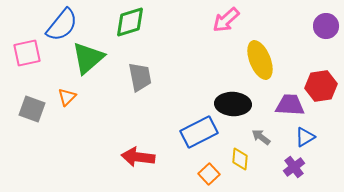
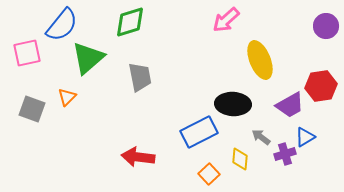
purple trapezoid: rotated 148 degrees clockwise
purple cross: moved 9 px left, 13 px up; rotated 20 degrees clockwise
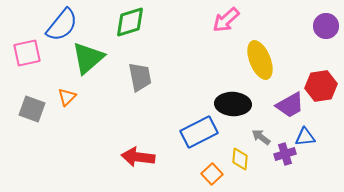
blue triangle: rotated 25 degrees clockwise
orange square: moved 3 px right
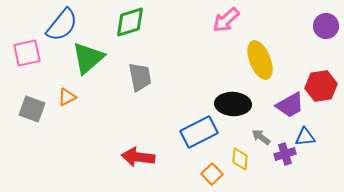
orange triangle: rotated 18 degrees clockwise
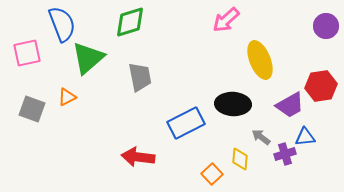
blue semicircle: moved 1 px up; rotated 60 degrees counterclockwise
blue rectangle: moved 13 px left, 9 px up
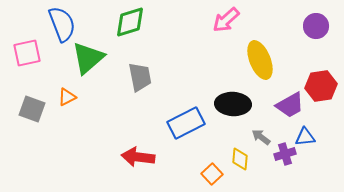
purple circle: moved 10 px left
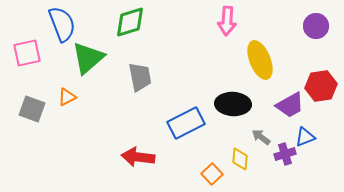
pink arrow: moved 1 px right, 1 px down; rotated 44 degrees counterclockwise
blue triangle: rotated 15 degrees counterclockwise
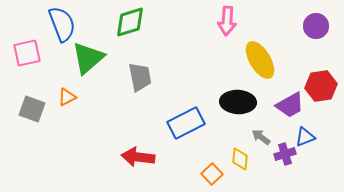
yellow ellipse: rotated 9 degrees counterclockwise
black ellipse: moved 5 px right, 2 px up
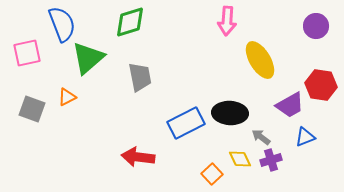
red hexagon: moved 1 px up; rotated 16 degrees clockwise
black ellipse: moved 8 px left, 11 px down
purple cross: moved 14 px left, 6 px down
yellow diamond: rotated 30 degrees counterclockwise
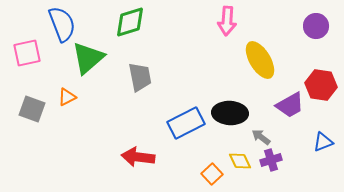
blue triangle: moved 18 px right, 5 px down
yellow diamond: moved 2 px down
